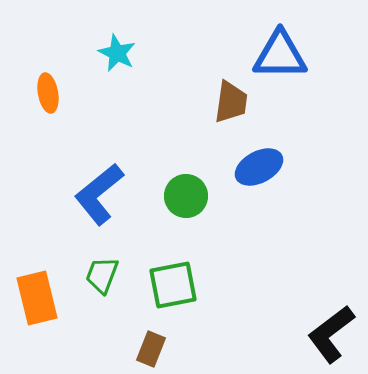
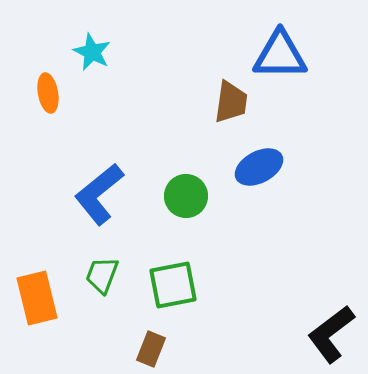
cyan star: moved 25 px left, 1 px up
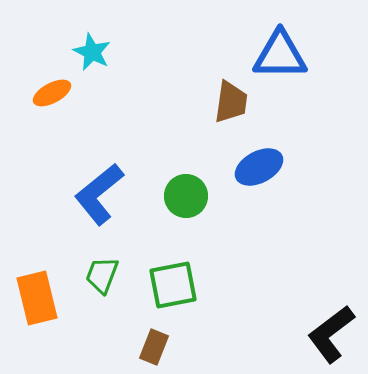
orange ellipse: moved 4 px right; rotated 72 degrees clockwise
brown rectangle: moved 3 px right, 2 px up
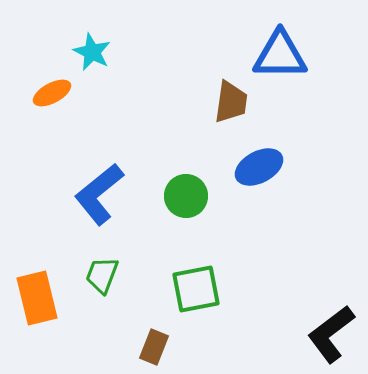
green square: moved 23 px right, 4 px down
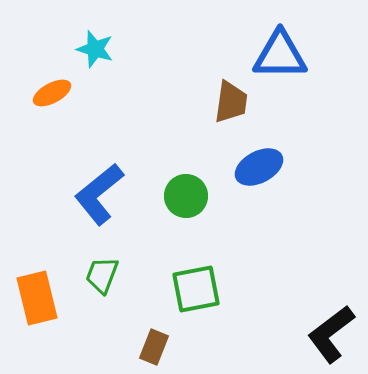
cyan star: moved 3 px right, 3 px up; rotated 9 degrees counterclockwise
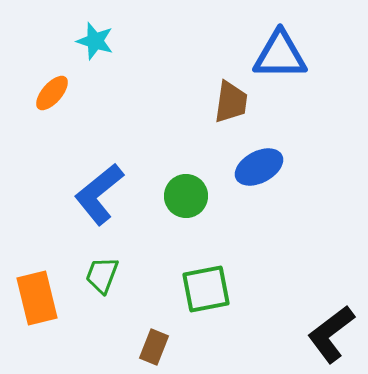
cyan star: moved 8 px up
orange ellipse: rotated 21 degrees counterclockwise
green square: moved 10 px right
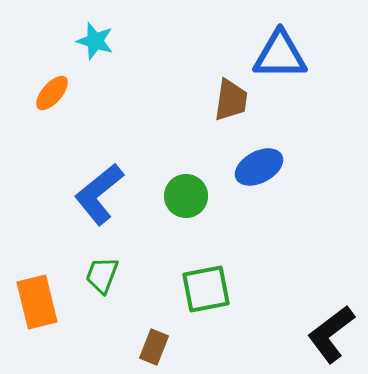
brown trapezoid: moved 2 px up
orange rectangle: moved 4 px down
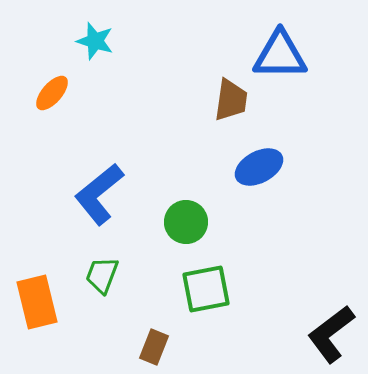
green circle: moved 26 px down
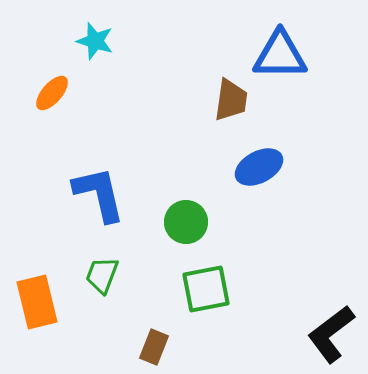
blue L-shape: rotated 116 degrees clockwise
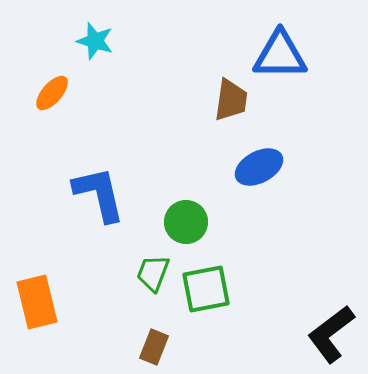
green trapezoid: moved 51 px right, 2 px up
